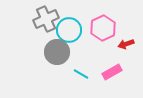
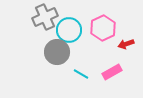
gray cross: moved 1 px left, 2 px up
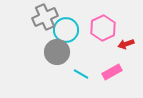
cyan circle: moved 3 px left
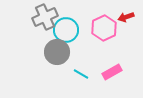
pink hexagon: moved 1 px right
red arrow: moved 27 px up
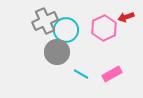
gray cross: moved 4 px down
pink rectangle: moved 2 px down
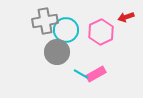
gray cross: rotated 15 degrees clockwise
pink hexagon: moved 3 px left, 4 px down
pink rectangle: moved 16 px left
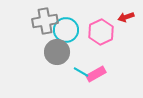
cyan line: moved 2 px up
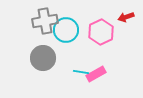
gray circle: moved 14 px left, 6 px down
cyan line: rotated 21 degrees counterclockwise
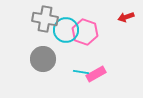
gray cross: moved 2 px up; rotated 20 degrees clockwise
pink hexagon: moved 16 px left; rotated 15 degrees counterclockwise
gray circle: moved 1 px down
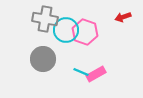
red arrow: moved 3 px left
cyan line: rotated 14 degrees clockwise
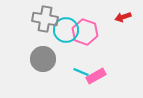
pink rectangle: moved 2 px down
